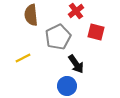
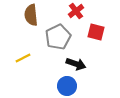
black arrow: rotated 36 degrees counterclockwise
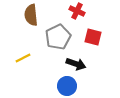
red cross: moved 1 px right; rotated 28 degrees counterclockwise
red square: moved 3 px left, 5 px down
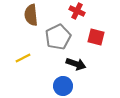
red square: moved 3 px right
blue circle: moved 4 px left
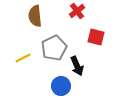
red cross: rotated 28 degrees clockwise
brown semicircle: moved 4 px right, 1 px down
gray pentagon: moved 4 px left, 11 px down
black arrow: moved 1 px right, 2 px down; rotated 48 degrees clockwise
blue circle: moved 2 px left
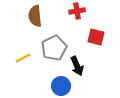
red cross: rotated 28 degrees clockwise
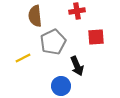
red square: rotated 18 degrees counterclockwise
gray pentagon: moved 1 px left, 6 px up
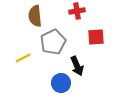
blue circle: moved 3 px up
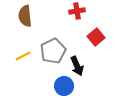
brown semicircle: moved 10 px left
red square: rotated 36 degrees counterclockwise
gray pentagon: moved 9 px down
yellow line: moved 2 px up
blue circle: moved 3 px right, 3 px down
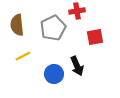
brown semicircle: moved 8 px left, 9 px down
red square: moved 1 px left; rotated 30 degrees clockwise
gray pentagon: moved 23 px up
blue circle: moved 10 px left, 12 px up
